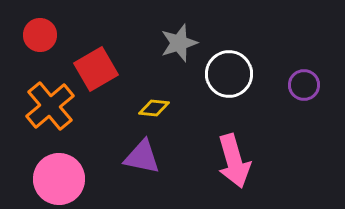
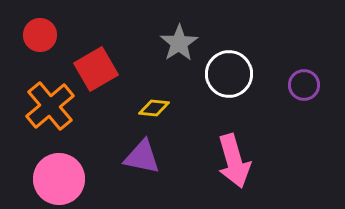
gray star: rotated 15 degrees counterclockwise
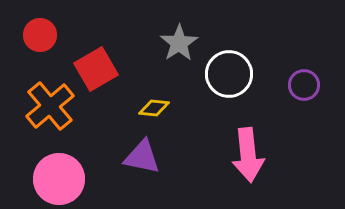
pink arrow: moved 14 px right, 6 px up; rotated 10 degrees clockwise
